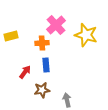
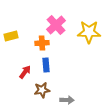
yellow star: moved 3 px right, 3 px up; rotated 15 degrees counterclockwise
gray arrow: rotated 104 degrees clockwise
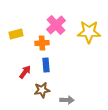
yellow rectangle: moved 5 px right, 2 px up
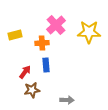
yellow rectangle: moved 1 px left, 1 px down
brown star: moved 10 px left
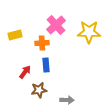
brown star: moved 7 px right
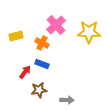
yellow rectangle: moved 1 px right, 1 px down
orange cross: rotated 32 degrees clockwise
blue rectangle: moved 4 px left, 1 px up; rotated 64 degrees counterclockwise
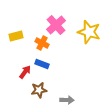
yellow star: rotated 15 degrees clockwise
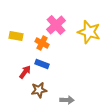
yellow rectangle: rotated 24 degrees clockwise
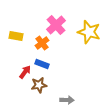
orange cross: rotated 24 degrees clockwise
brown star: moved 5 px up
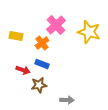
red arrow: moved 2 px left, 2 px up; rotated 72 degrees clockwise
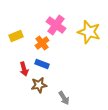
pink cross: rotated 12 degrees counterclockwise
yellow rectangle: rotated 32 degrees counterclockwise
red arrow: moved 1 px right, 1 px up; rotated 56 degrees clockwise
gray arrow: moved 3 px left, 2 px up; rotated 56 degrees clockwise
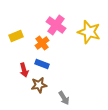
red arrow: moved 1 px down
